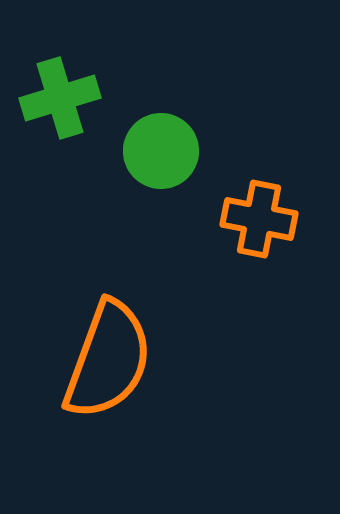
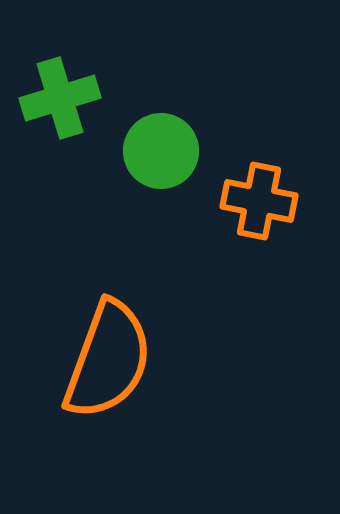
orange cross: moved 18 px up
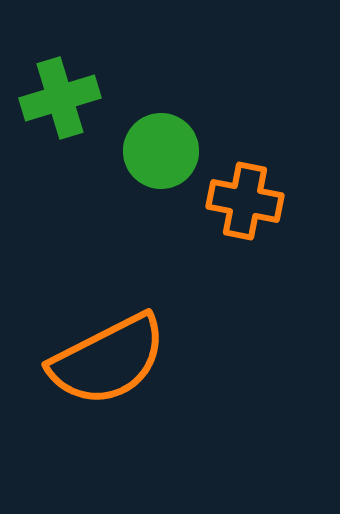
orange cross: moved 14 px left
orange semicircle: rotated 43 degrees clockwise
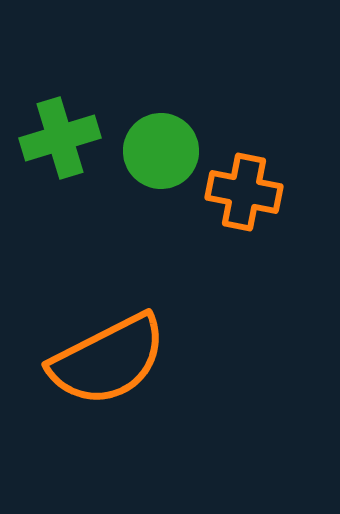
green cross: moved 40 px down
orange cross: moved 1 px left, 9 px up
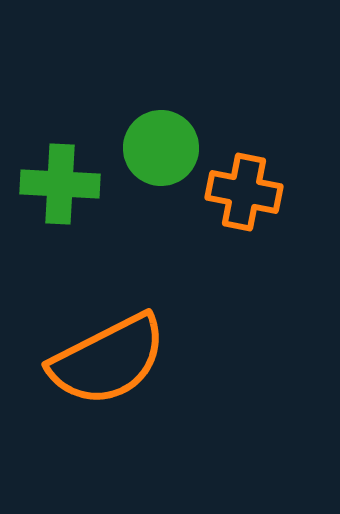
green cross: moved 46 px down; rotated 20 degrees clockwise
green circle: moved 3 px up
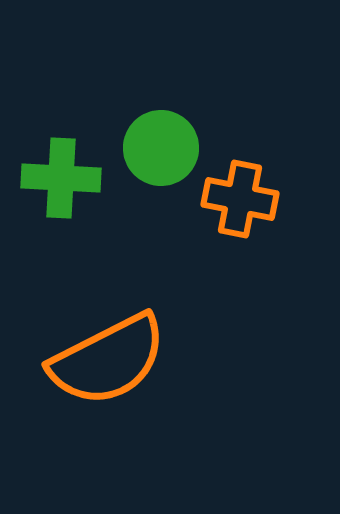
green cross: moved 1 px right, 6 px up
orange cross: moved 4 px left, 7 px down
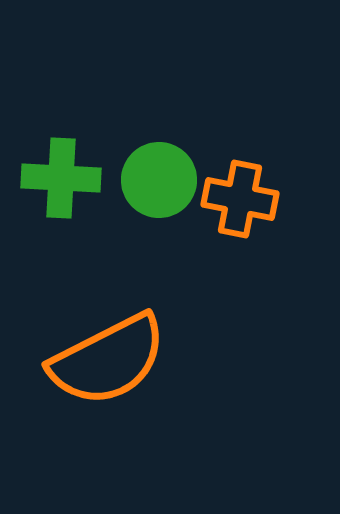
green circle: moved 2 px left, 32 px down
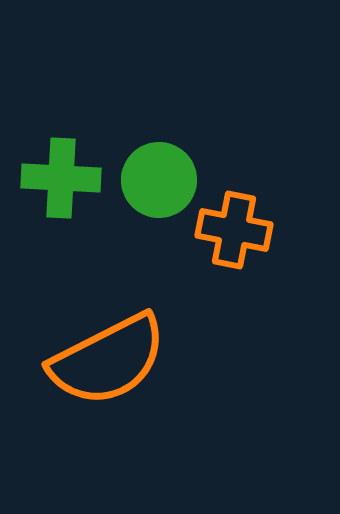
orange cross: moved 6 px left, 31 px down
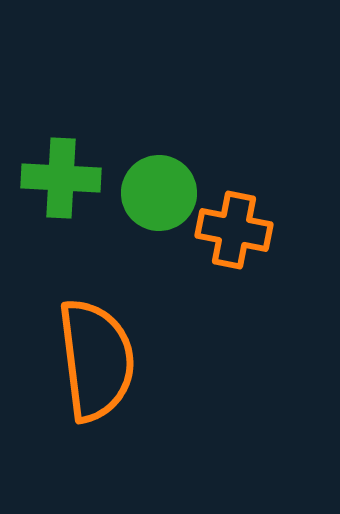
green circle: moved 13 px down
orange semicircle: moved 12 px left; rotated 70 degrees counterclockwise
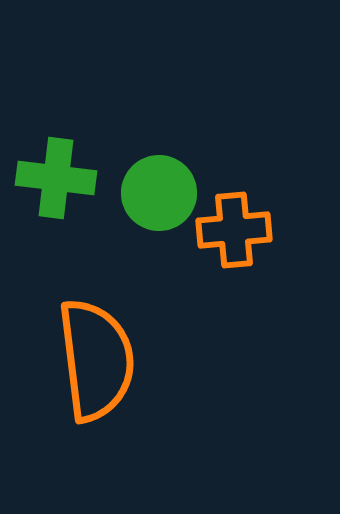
green cross: moved 5 px left; rotated 4 degrees clockwise
orange cross: rotated 16 degrees counterclockwise
